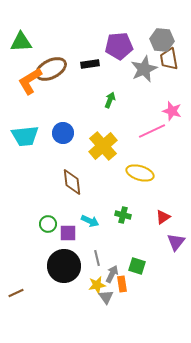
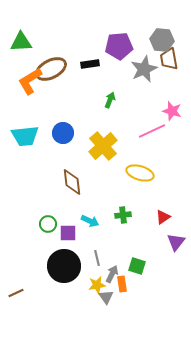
green cross: rotated 21 degrees counterclockwise
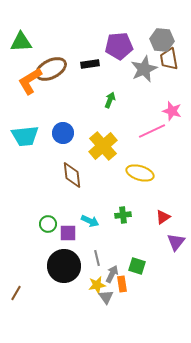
brown diamond: moved 7 px up
brown line: rotated 35 degrees counterclockwise
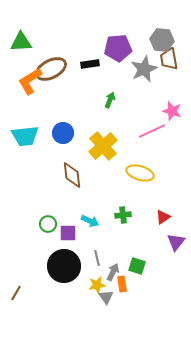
purple pentagon: moved 1 px left, 2 px down
gray arrow: moved 1 px right, 2 px up
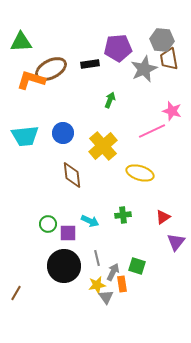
orange L-shape: moved 1 px right, 1 px up; rotated 48 degrees clockwise
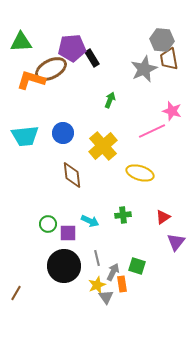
purple pentagon: moved 46 px left
black rectangle: moved 2 px right, 6 px up; rotated 66 degrees clockwise
yellow star: rotated 12 degrees counterclockwise
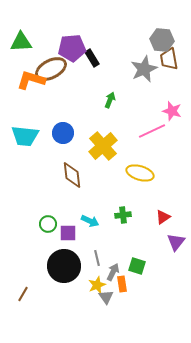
cyan trapezoid: rotated 12 degrees clockwise
brown line: moved 7 px right, 1 px down
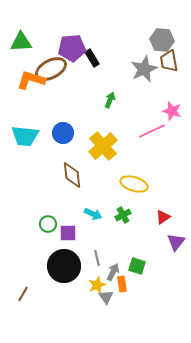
brown trapezoid: moved 2 px down
yellow ellipse: moved 6 px left, 11 px down
green cross: rotated 21 degrees counterclockwise
cyan arrow: moved 3 px right, 7 px up
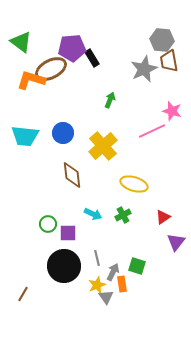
green triangle: rotated 40 degrees clockwise
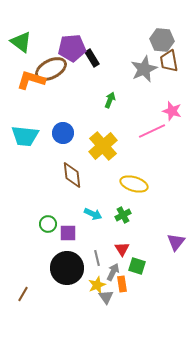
red triangle: moved 41 px left, 32 px down; rotated 28 degrees counterclockwise
black circle: moved 3 px right, 2 px down
